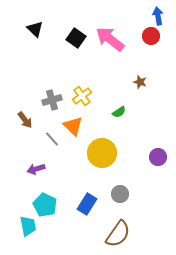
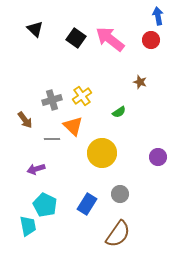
red circle: moved 4 px down
gray line: rotated 49 degrees counterclockwise
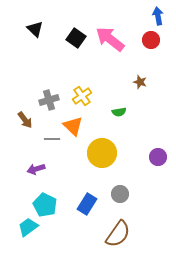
gray cross: moved 3 px left
green semicircle: rotated 24 degrees clockwise
cyan trapezoid: moved 1 px down; rotated 115 degrees counterclockwise
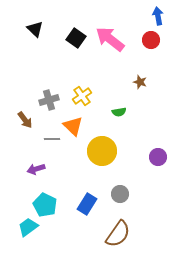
yellow circle: moved 2 px up
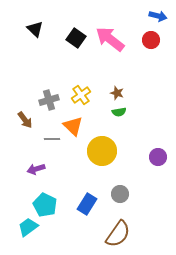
blue arrow: rotated 114 degrees clockwise
brown star: moved 23 px left, 11 px down
yellow cross: moved 1 px left, 1 px up
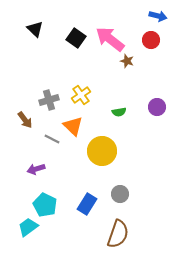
brown star: moved 10 px right, 32 px up
gray line: rotated 28 degrees clockwise
purple circle: moved 1 px left, 50 px up
brown semicircle: rotated 16 degrees counterclockwise
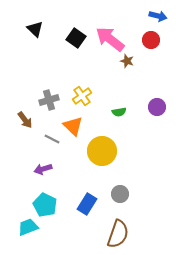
yellow cross: moved 1 px right, 1 px down
purple arrow: moved 7 px right
cyan trapezoid: rotated 15 degrees clockwise
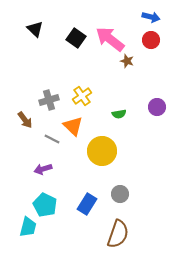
blue arrow: moved 7 px left, 1 px down
green semicircle: moved 2 px down
cyan trapezoid: rotated 125 degrees clockwise
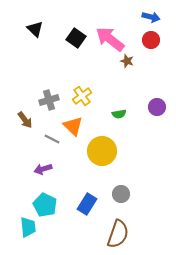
gray circle: moved 1 px right
cyan trapezoid: rotated 20 degrees counterclockwise
